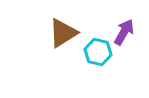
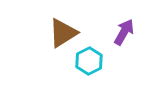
cyan hexagon: moved 9 px left, 9 px down; rotated 20 degrees clockwise
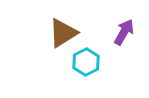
cyan hexagon: moved 3 px left, 1 px down
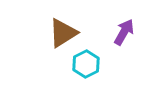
cyan hexagon: moved 2 px down
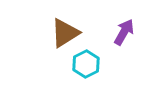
brown triangle: moved 2 px right
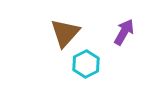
brown triangle: rotated 16 degrees counterclockwise
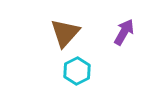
cyan hexagon: moved 9 px left, 7 px down
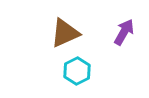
brown triangle: rotated 24 degrees clockwise
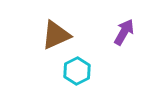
brown triangle: moved 9 px left, 2 px down
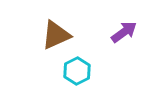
purple arrow: rotated 24 degrees clockwise
